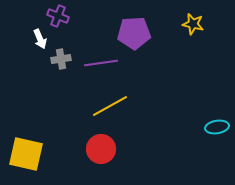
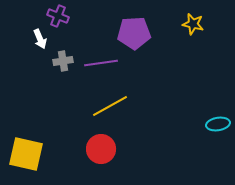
gray cross: moved 2 px right, 2 px down
cyan ellipse: moved 1 px right, 3 px up
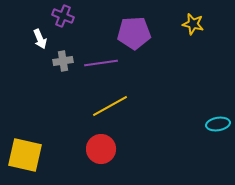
purple cross: moved 5 px right
yellow square: moved 1 px left, 1 px down
